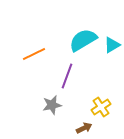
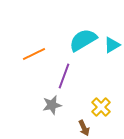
purple line: moved 3 px left
yellow cross: rotated 12 degrees counterclockwise
brown arrow: rotated 91 degrees clockwise
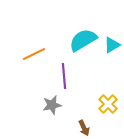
purple line: rotated 25 degrees counterclockwise
yellow cross: moved 7 px right, 3 px up
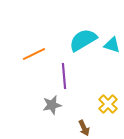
cyan triangle: rotated 48 degrees clockwise
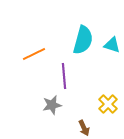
cyan semicircle: rotated 136 degrees clockwise
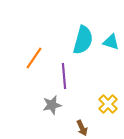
cyan triangle: moved 1 px left, 3 px up
orange line: moved 4 px down; rotated 30 degrees counterclockwise
brown arrow: moved 2 px left
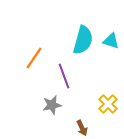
cyan triangle: moved 1 px up
purple line: rotated 15 degrees counterclockwise
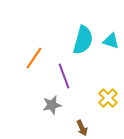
yellow cross: moved 6 px up
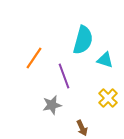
cyan triangle: moved 6 px left, 19 px down
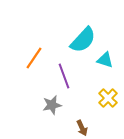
cyan semicircle: rotated 28 degrees clockwise
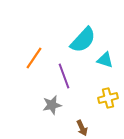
yellow cross: rotated 30 degrees clockwise
